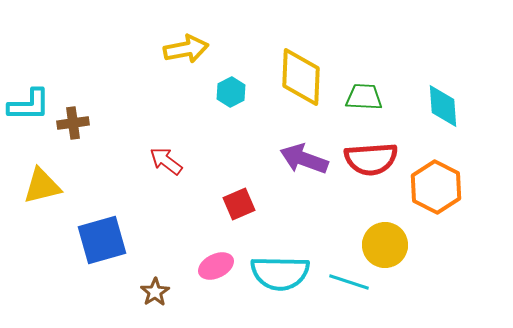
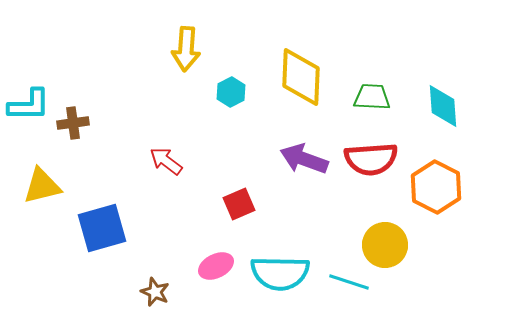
yellow arrow: rotated 105 degrees clockwise
green trapezoid: moved 8 px right
blue square: moved 12 px up
brown star: rotated 16 degrees counterclockwise
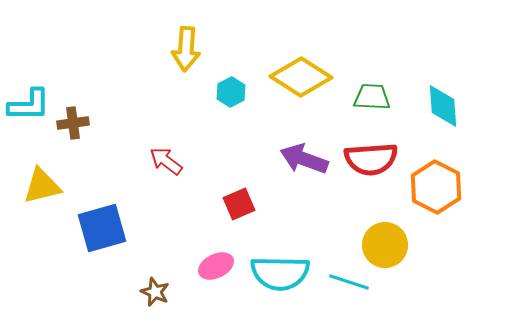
yellow diamond: rotated 60 degrees counterclockwise
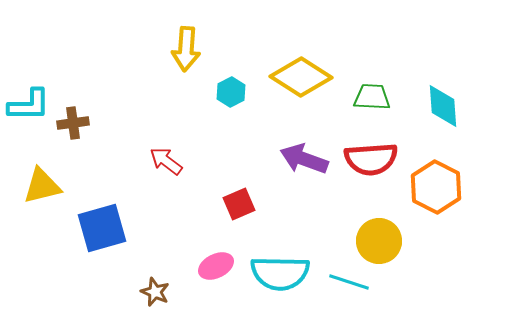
yellow circle: moved 6 px left, 4 px up
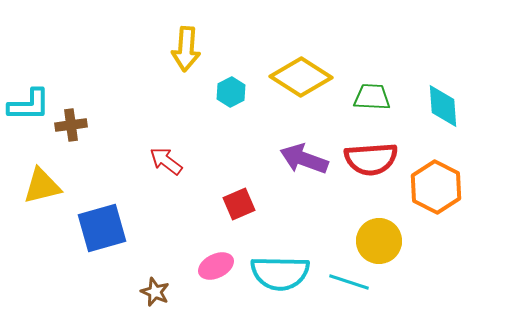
brown cross: moved 2 px left, 2 px down
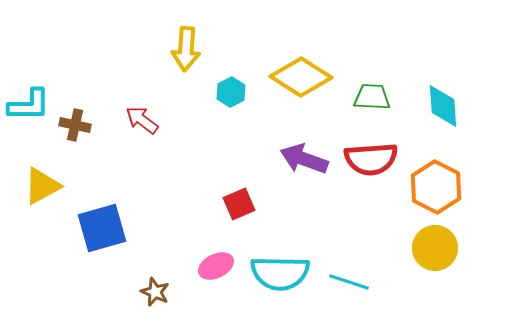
brown cross: moved 4 px right; rotated 20 degrees clockwise
red arrow: moved 24 px left, 41 px up
yellow triangle: rotated 15 degrees counterclockwise
yellow circle: moved 56 px right, 7 px down
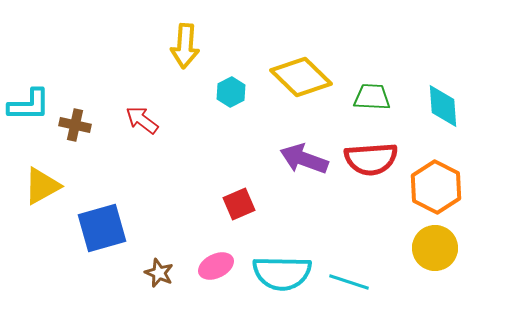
yellow arrow: moved 1 px left, 3 px up
yellow diamond: rotated 12 degrees clockwise
cyan semicircle: moved 2 px right
brown star: moved 4 px right, 19 px up
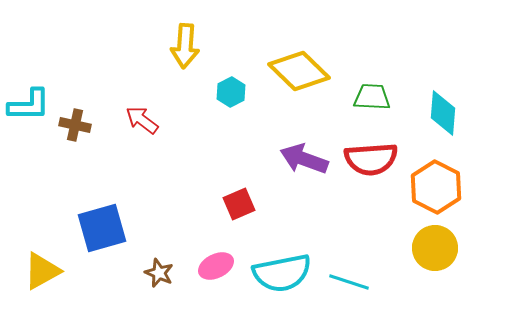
yellow diamond: moved 2 px left, 6 px up
cyan diamond: moved 7 px down; rotated 9 degrees clockwise
yellow triangle: moved 85 px down
cyan semicircle: rotated 12 degrees counterclockwise
